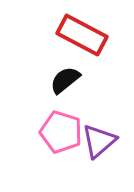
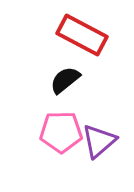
pink pentagon: rotated 18 degrees counterclockwise
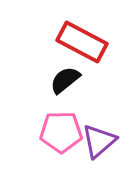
red rectangle: moved 7 px down
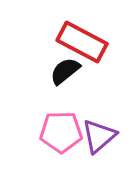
black semicircle: moved 9 px up
purple triangle: moved 5 px up
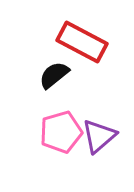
black semicircle: moved 11 px left, 4 px down
pink pentagon: rotated 15 degrees counterclockwise
